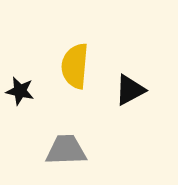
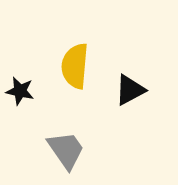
gray trapezoid: rotated 57 degrees clockwise
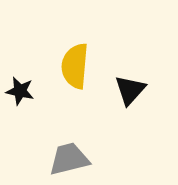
black triangle: rotated 20 degrees counterclockwise
gray trapezoid: moved 3 px right, 9 px down; rotated 69 degrees counterclockwise
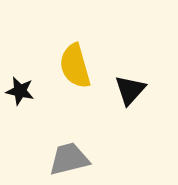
yellow semicircle: rotated 21 degrees counterclockwise
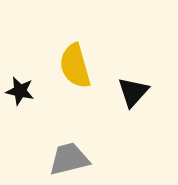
black triangle: moved 3 px right, 2 px down
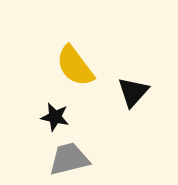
yellow semicircle: rotated 21 degrees counterclockwise
black star: moved 35 px right, 26 px down
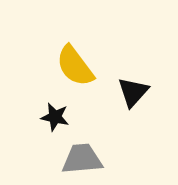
gray trapezoid: moved 13 px right; rotated 9 degrees clockwise
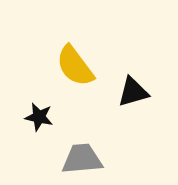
black triangle: rotated 32 degrees clockwise
black star: moved 16 px left
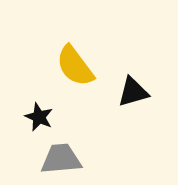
black star: rotated 12 degrees clockwise
gray trapezoid: moved 21 px left
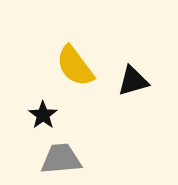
black triangle: moved 11 px up
black star: moved 4 px right, 2 px up; rotated 12 degrees clockwise
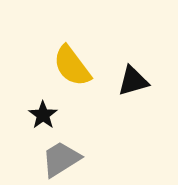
yellow semicircle: moved 3 px left
gray trapezoid: rotated 27 degrees counterclockwise
